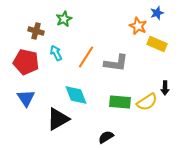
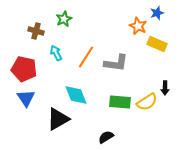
red pentagon: moved 2 px left, 7 px down
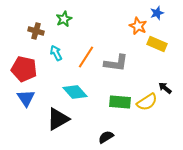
black arrow: rotated 128 degrees clockwise
cyan diamond: moved 1 px left, 3 px up; rotated 20 degrees counterclockwise
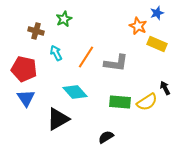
black arrow: rotated 24 degrees clockwise
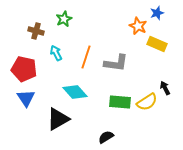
orange line: rotated 15 degrees counterclockwise
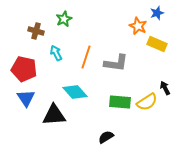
black triangle: moved 4 px left, 4 px up; rotated 25 degrees clockwise
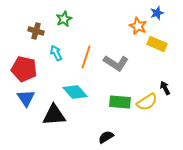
gray L-shape: rotated 25 degrees clockwise
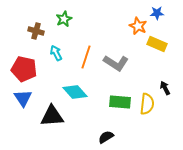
blue star: rotated 16 degrees clockwise
blue triangle: moved 3 px left
yellow semicircle: moved 2 px down; rotated 50 degrees counterclockwise
black triangle: moved 2 px left, 1 px down
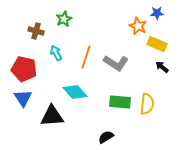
black arrow: moved 3 px left, 21 px up; rotated 24 degrees counterclockwise
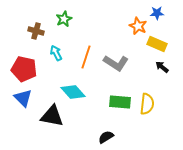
cyan diamond: moved 2 px left
blue triangle: rotated 12 degrees counterclockwise
black triangle: rotated 15 degrees clockwise
